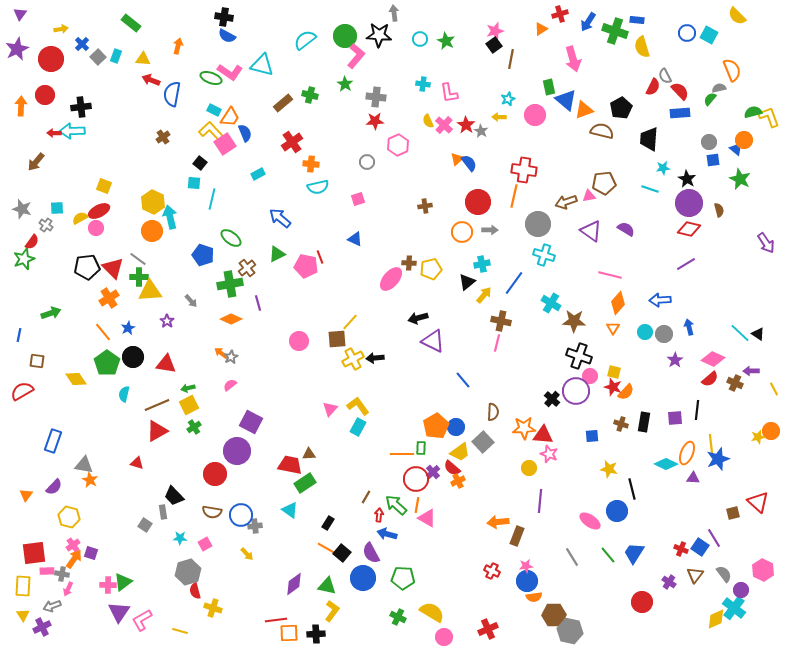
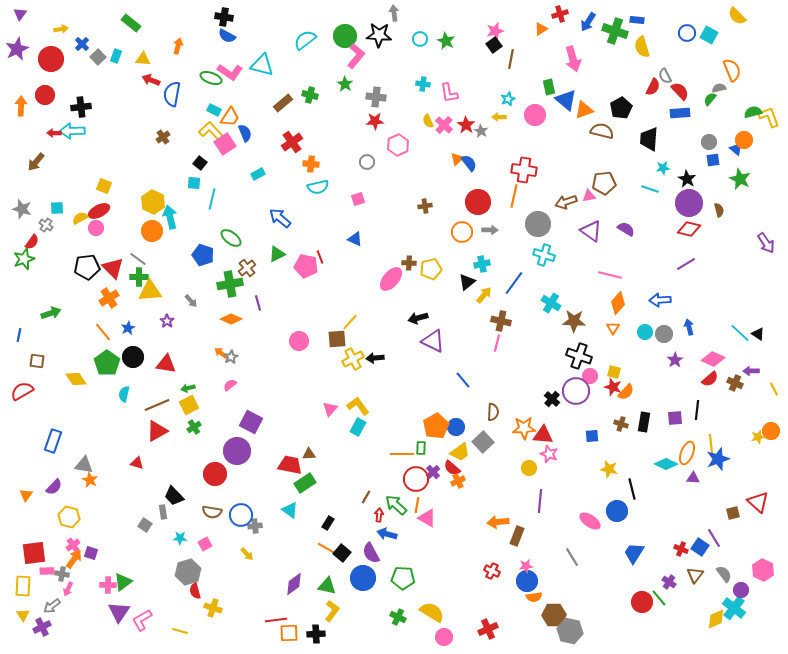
green line at (608, 555): moved 51 px right, 43 px down
gray arrow at (52, 606): rotated 18 degrees counterclockwise
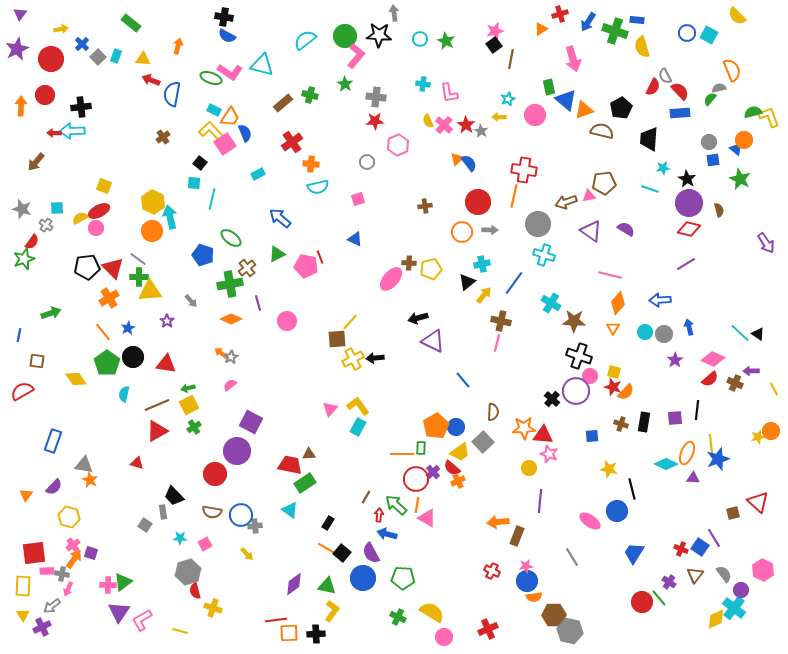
pink circle at (299, 341): moved 12 px left, 20 px up
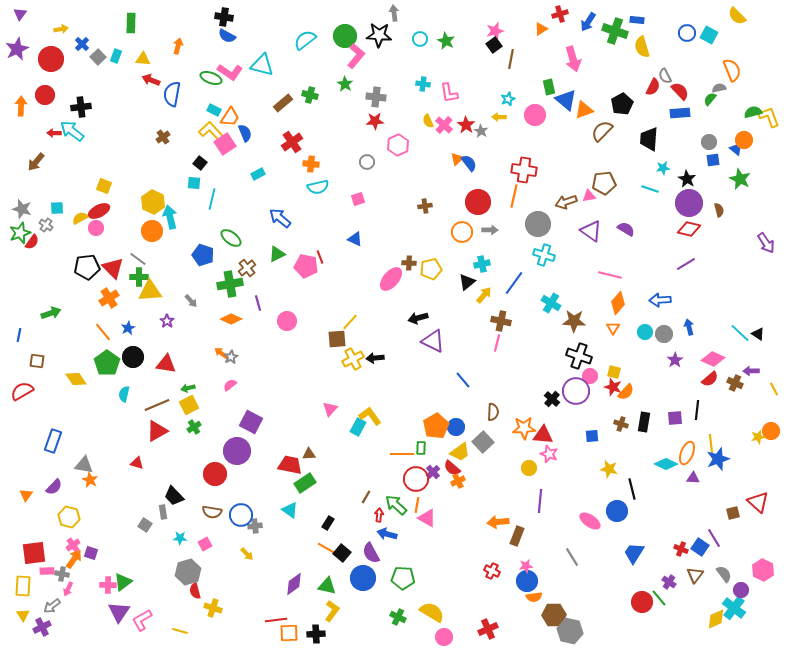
green rectangle at (131, 23): rotated 54 degrees clockwise
black pentagon at (621, 108): moved 1 px right, 4 px up
cyan arrow at (72, 131): rotated 40 degrees clockwise
brown semicircle at (602, 131): rotated 60 degrees counterclockwise
green star at (24, 259): moved 4 px left, 26 px up
yellow L-shape at (358, 406): moved 12 px right, 10 px down
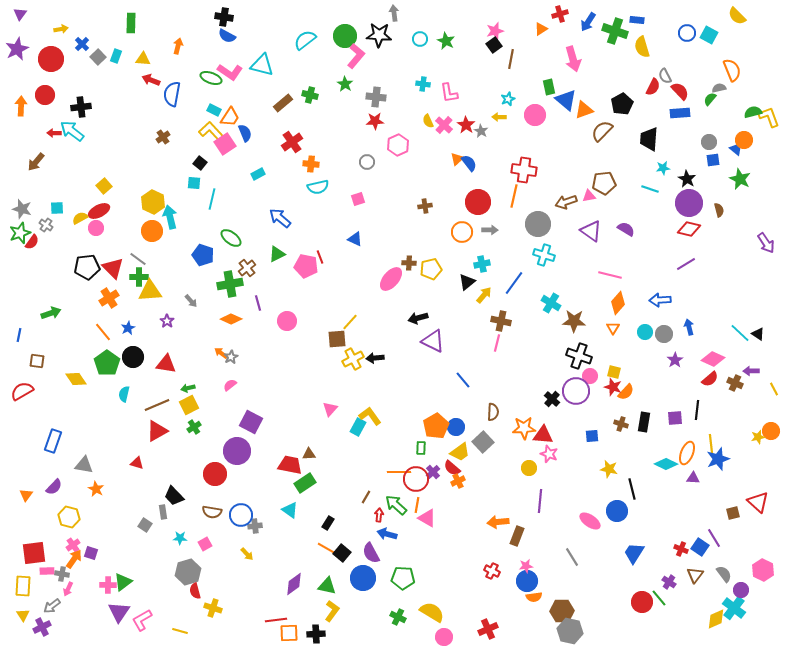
yellow square at (104, 186): rotated 28 degrees clockwise
orange line at (402, 454): moved 3 px left, 18 px down
orange star at (90, 480): moved 6 px right, 9 px down
brown hexagon at (554, 615): moved 8 px right, 4 px up
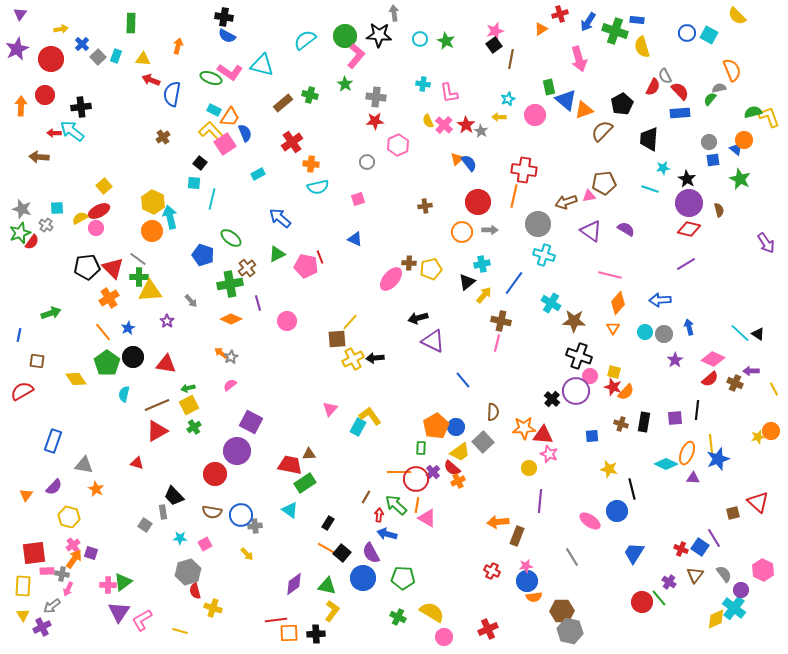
pink arrow at (573, 59): moved 6 px right
brown arrow at (36, 162): moved 3 px right, 5 px up; rotated 54 degrees clockwise
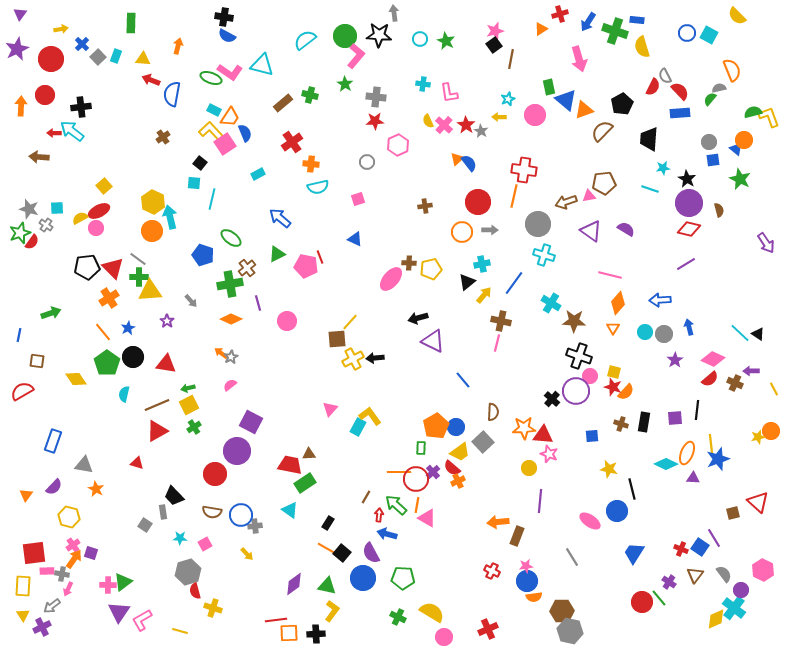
gray star at (22, 209): moved 7 px right
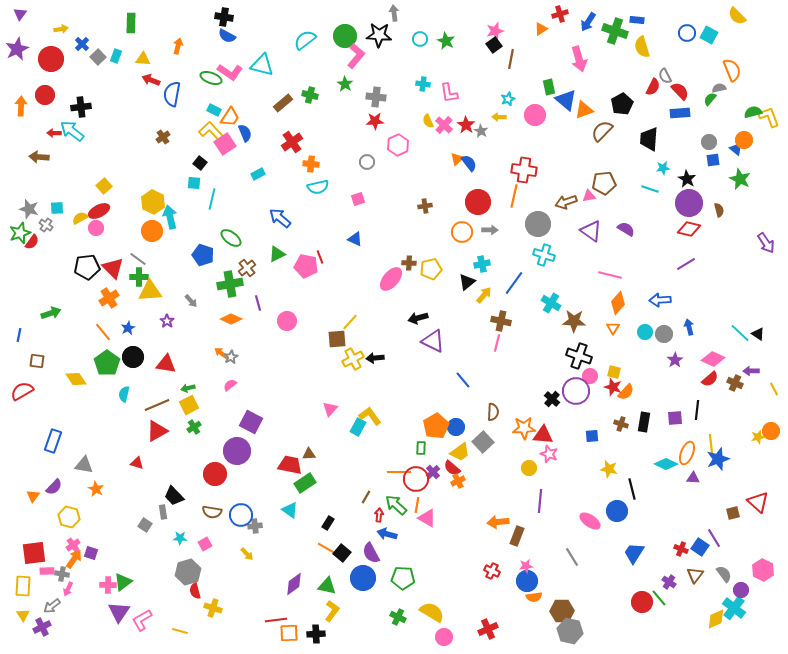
orange triangle at (26, 495): moved 7 px right, 1 px down
